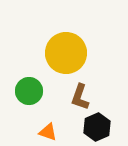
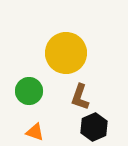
black hexagon: moved 3 px left
orange triangle: moved 13 px left
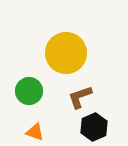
brown L-shape: rotated 52 degrees clockwise
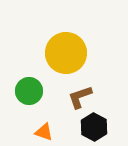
black hexagon: rotated 8 degrees counterclockwise
orange triangle: moved 9 px right
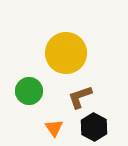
orange triangle: moved 10 px right, 4 px up; rotated 36 degrees clockwise
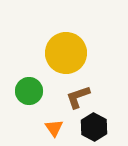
brown L-shape: moved 2 px left
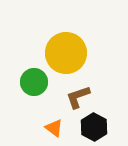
green circle: moved 5 px right, 9 px up
orange triangle: rotated 18 degrees counterclockwise
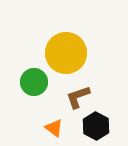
black hexagon: moved 2 px right, 1 px up
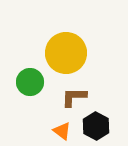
green circle: moved 4 px left
brown L-shape: moved 4 px left; rotated 20 degrees clockwise
orange triangle: moved 8 px right, 3 px down
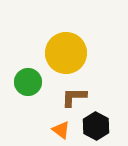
green circle: moved 2 px left
orange triangle: moved 1 px left, 1 px up
